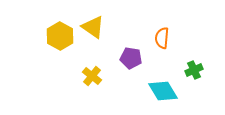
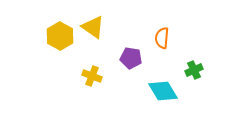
yellow cross: rotated 18 degrees counterclockwise
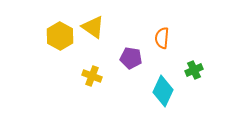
cyan diamond: rotated 56 degrees clockwise
